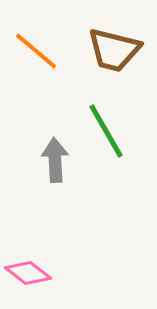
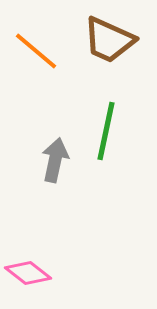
brown trapezoid: moved 5 px left, 10 px up; rotated 10 degrees clockwise
green line: rotated 42 degrees clockwise
gray arrow: rotated 15 degrees clockwise
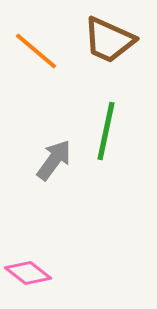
gray arrow: moved 1 px left; rotated 24 degrees clockwise
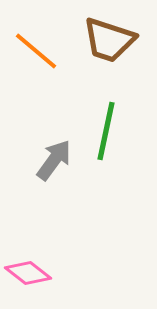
brown trapezoid: rotated 6 degrees counterclockwise
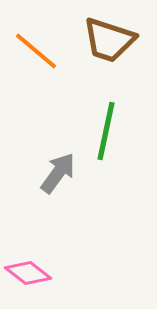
gray arrow: moved 4 px right, 13 px down
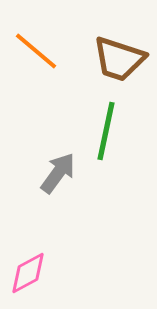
brown trapezoid: moved 10 px right, 19 px down
pink diamond: rotated 66 degrees counterclockwise
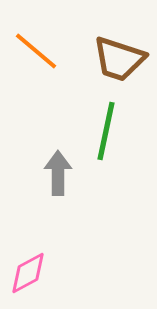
gray arrow: rotated 36 degrees counterclockwise
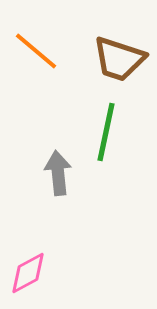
green line: moved 1 px down
gray arrow: rotated 6 degrees counterclockwise
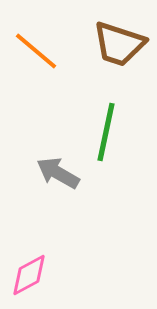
brown trapezoid: moved 15 px up
gray arrow: rotated 54 degrees counterclockwise
pink diamond: moved 1 px right, 2 px down
